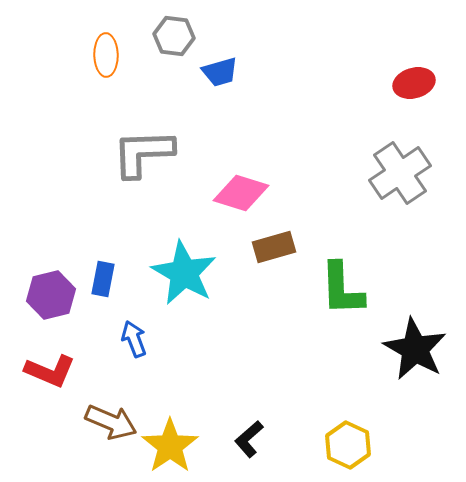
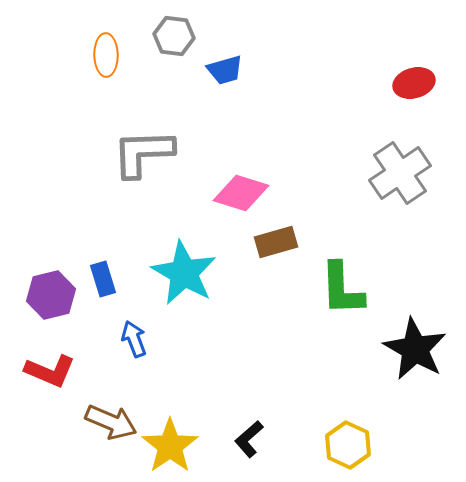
blue trapezoid: moved 5 px right, 2 px up
brown rectangle: moved 2 px right, 5 px up
blue rectangle: rotated 28 degrees counterclockwise
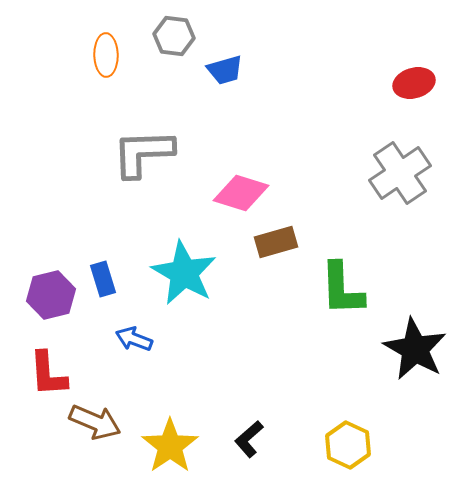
blue arrow: rotated 48 degrees counterclockwise
red L-shape: moved 2 px left, 3 px down; rotated 63 degrees clockwise
brown arrow: moved 16 px left
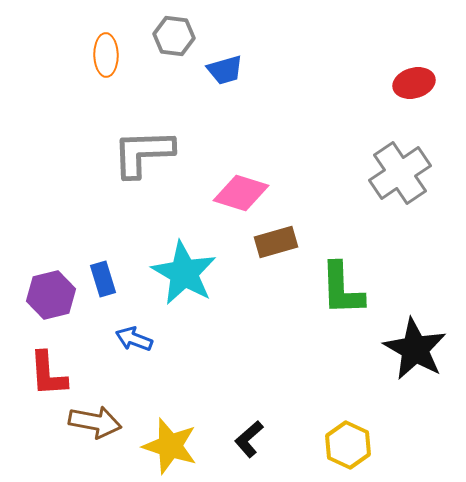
brown arrow: rotated 12 degrees counterclockwise
yellow star: rotated 20 degrees counterclockwise
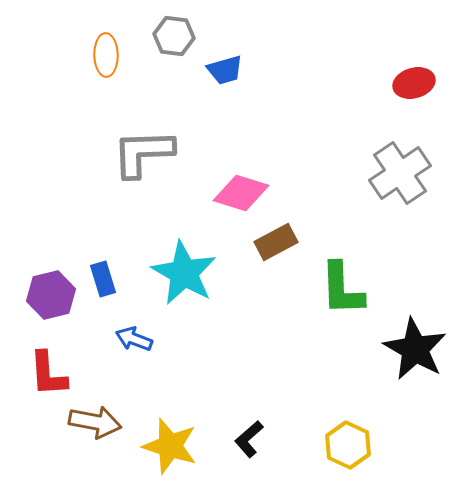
brown rectangle: rotated 12 degrees counterclockwise
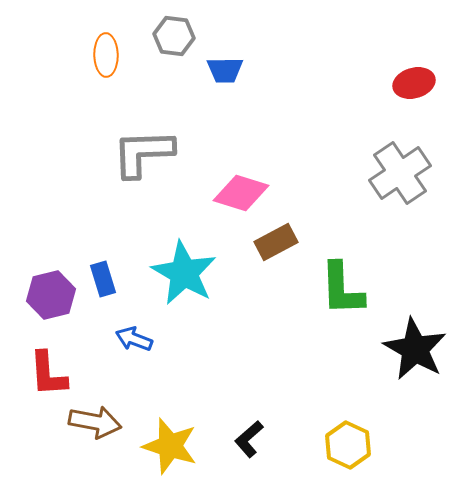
blue trapezoid: rotated 15 degrees clockwise
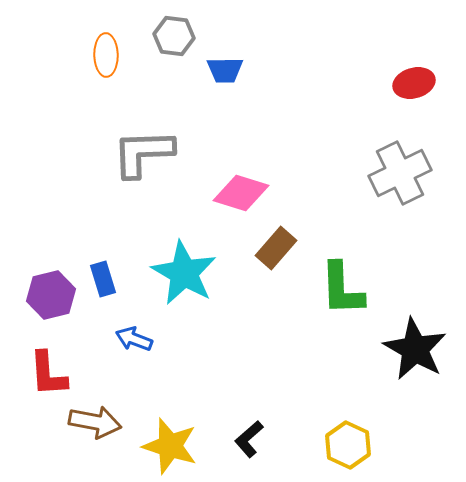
gray cross: rotated 8 degrees clockwise
brown rectangle: moved 6 px down; rotated 21 degrees counterclockwise
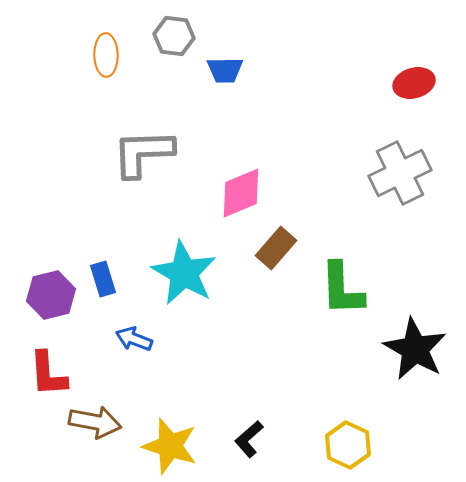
pink diamond: rotated 40 degrees counterclockwise
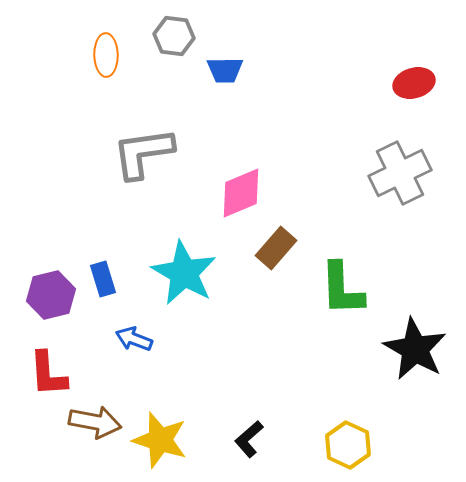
gray L-shape: rotated 6 degrees counterclockwise
yellow star: moved 10 px left, 6 px up
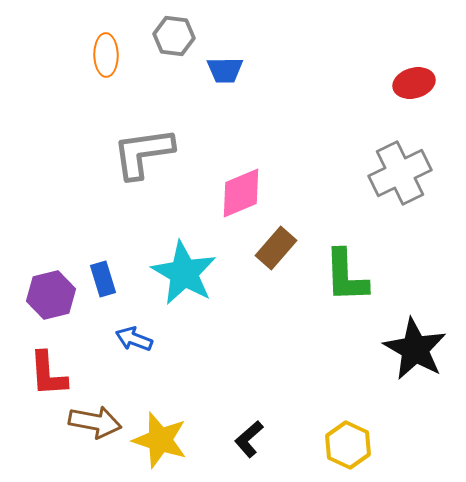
green L-shape: moved 4 px right, 13 px up
